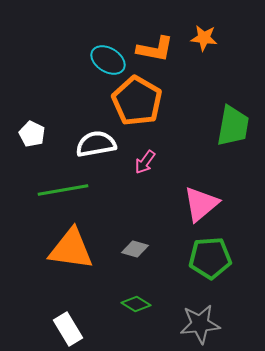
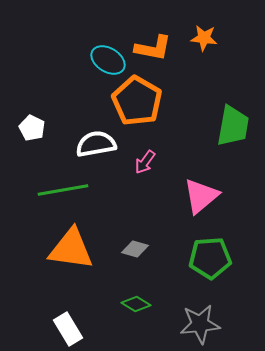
orange L-shape: moved 2 px left, 1 px up
white pentagon: moved 6 px up
pink triangle: moved 8 px up
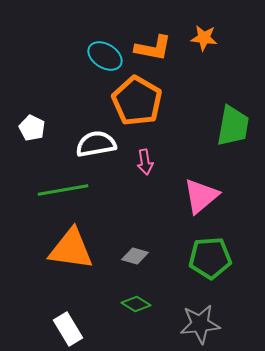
cyan ellipse: moved 3 px left, 4 px up
pink arrow: rotated 45 degrees counterclockwise
gray diamond: moved 7 px down
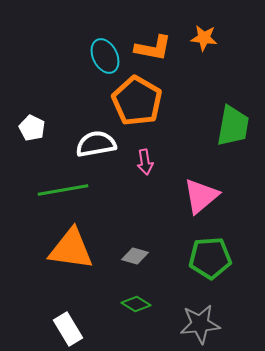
cyan ellipse: rotated 32 degrees clockwise
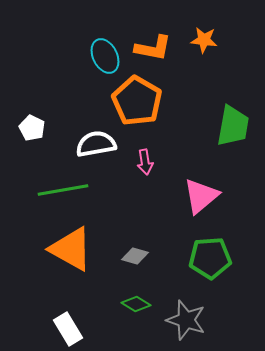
orange star: moved 2 px down
orange triangle: rotated 21 degrees clockwise
gray star: moved 14 px left, 4 px up; rotated 24 degrees clockwise
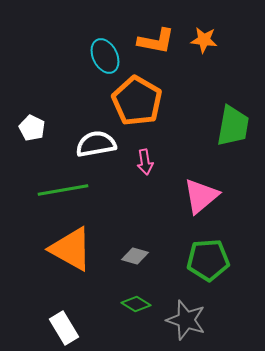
orange L-shape: moved 3 px right, 7 px up
green pentagon: moved 2 px left, 2 px down
white rectangle: moved 4 px left, 1 px up
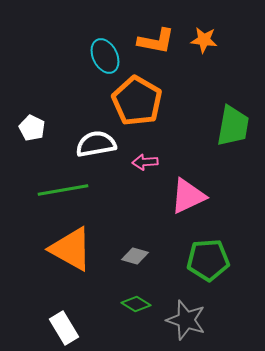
pink arrow: rotated 95 degrees clockwise
pink triangle: moved 13 px left; rotated 15 degrees clockwise
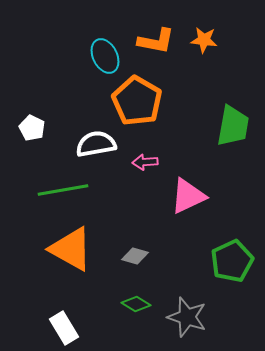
green pentagon: moved 24 px right, 1 px down; rotated 21 degrees counterclockwise
gray star: moved 1 px right, 3 px up
